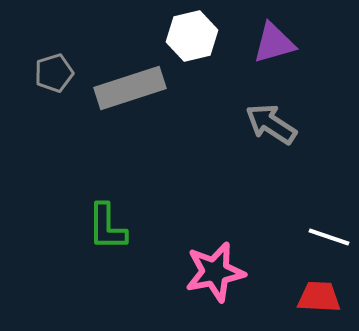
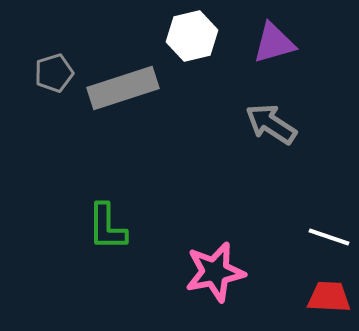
gray rectangle: moved 7 px left
red trapezoid: moved 10 px right
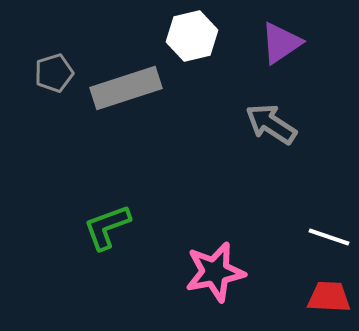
purple triangle: moved 7 px right; rotated 18 degrees counterclockwise
gray rectangle: moved 3 px right
green L-shape: rotated 70 degrees clockwise
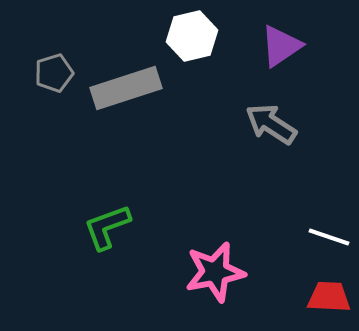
purple triangle: moved 3 px down
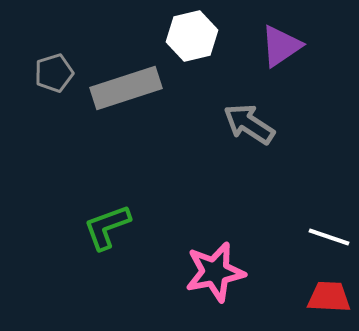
gray arrow: moved 22 px left
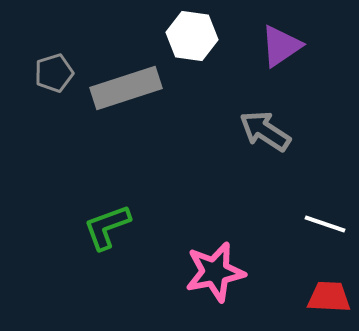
white hexagon: rotated 21 degrees clockwise
gray arrow: moved 16 px right, 7 px down
white line: moved 4 px left, 13 px up
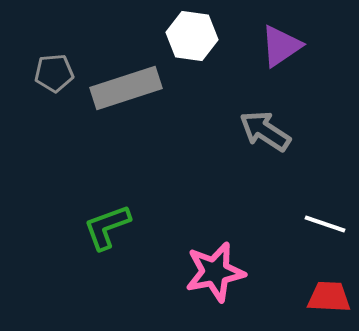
gray pentagon: rotated 12 degrees clockwise
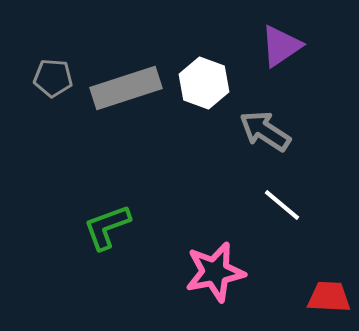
white hexagon: moved 12 px right, 47 px down; rotated 12 degrees clockwise
gray pentagon: moved 1 px left, 5 px down; rotated 9 degrees clockwise
white line: moved 43 px left, 19 px up; rotated 21 degrees clockwise
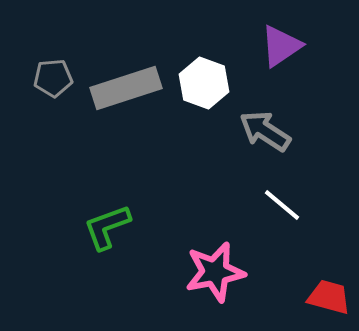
gray pentagon: rotated 9 degrees counterclockwise
red trapezoid: rotated 12 degrees clockwise
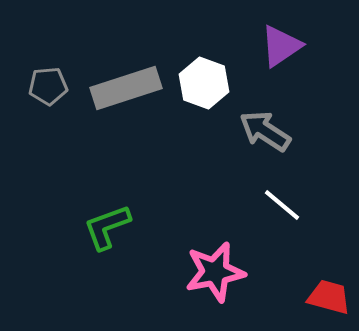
gray pentagon: moved 5 px left, 8 px down
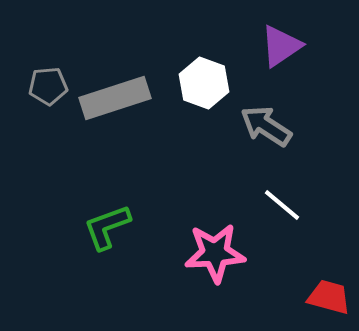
gray rectangle: moved 11 px left, 10 px down
gray arrow: moved 1 px right, 5 px up
pink star: moved 19 px up; rotated 8 degrees clockwise
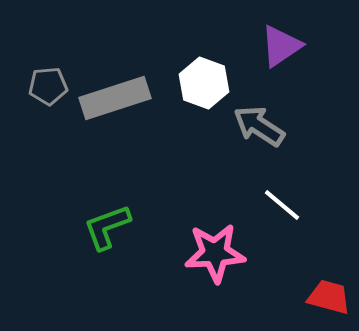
gray arrow: moved 7 px left
